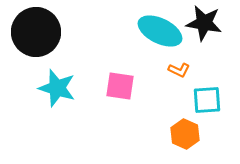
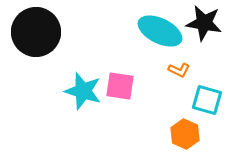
cyan star: moved 26 px right, 3 px down
cyan square: rotated 20 degrees clockwise
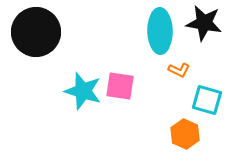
cyan ellipse: rotated 63 degrees clockwise
